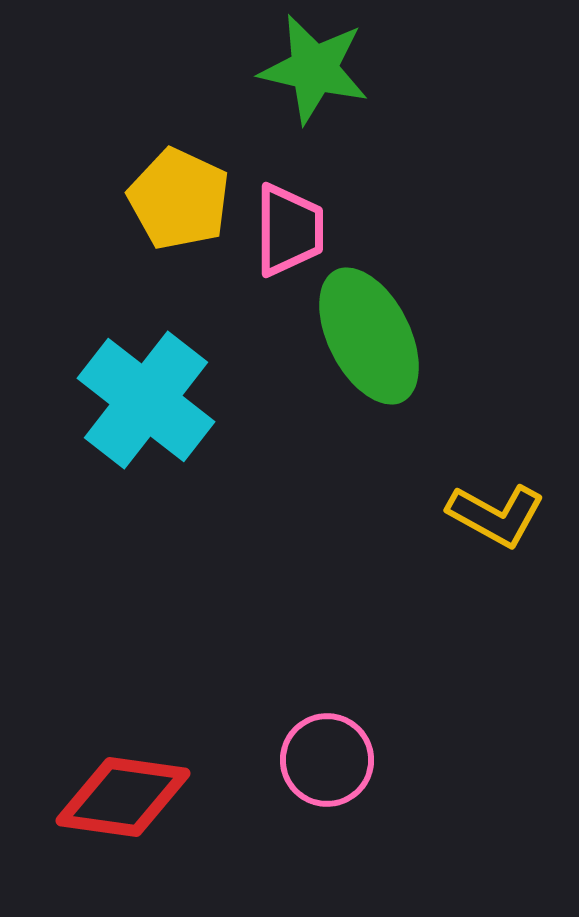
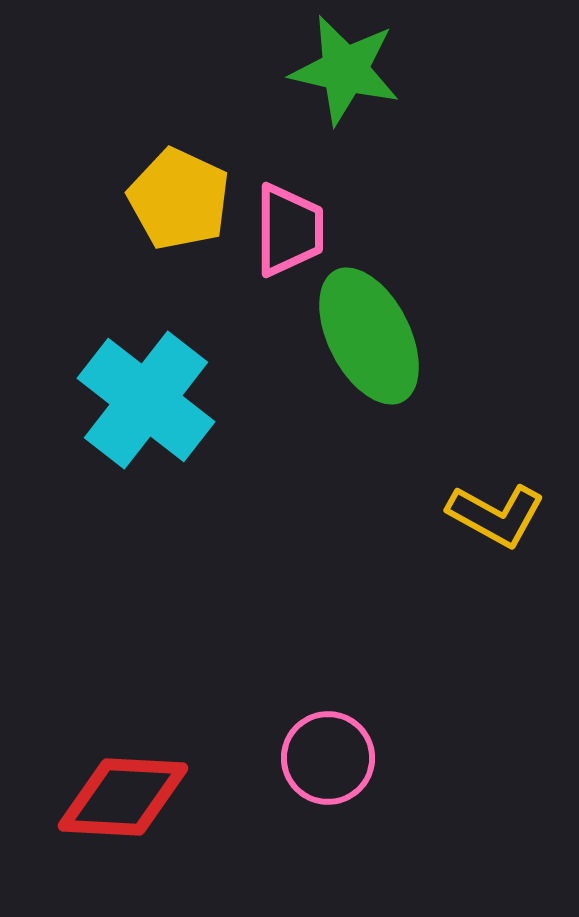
green star: moved 31 px right, 1 px down
pink circle: moved 1 px right, 2 px up
red diamond: rotated 5 degrees counterclockwise
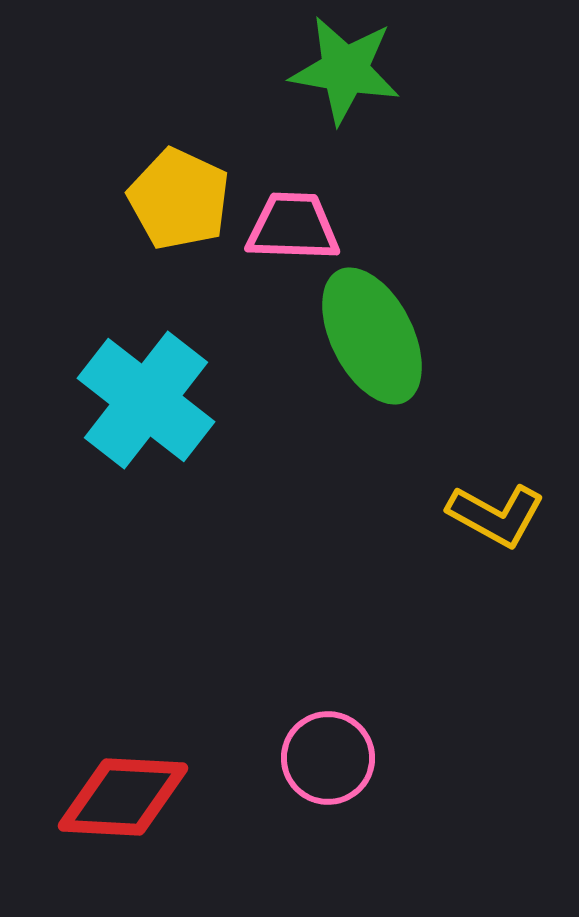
green star: rotated 3 degrees counterclockwise
pink trapezoid: moved 4 px right, 3 px up; rotated 88 degrees counterclockwise
green ellipse: moved 3 px right
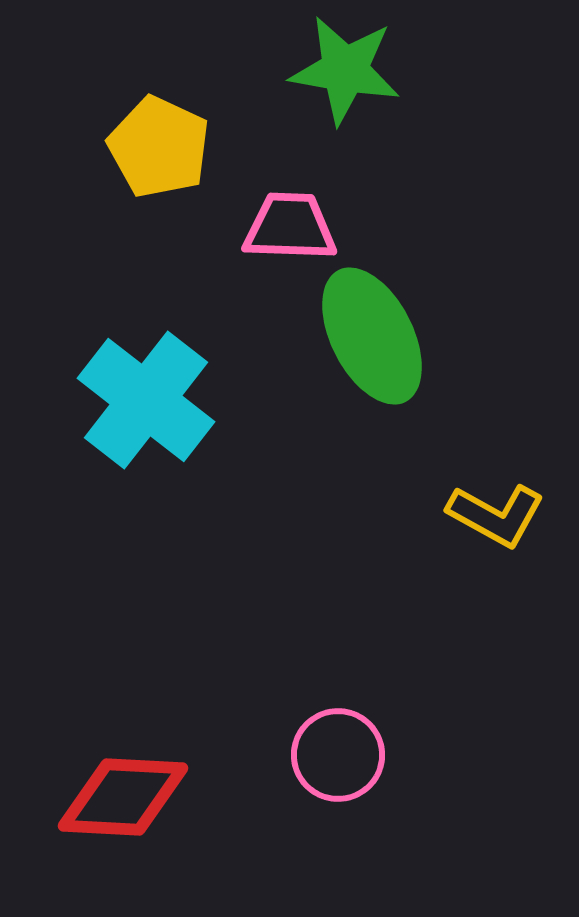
yellow pentagon: moved 20 px left, 52 px up
pink trapezoid: moved 3 px left
pink circle: moved 10 px right, 3 px up
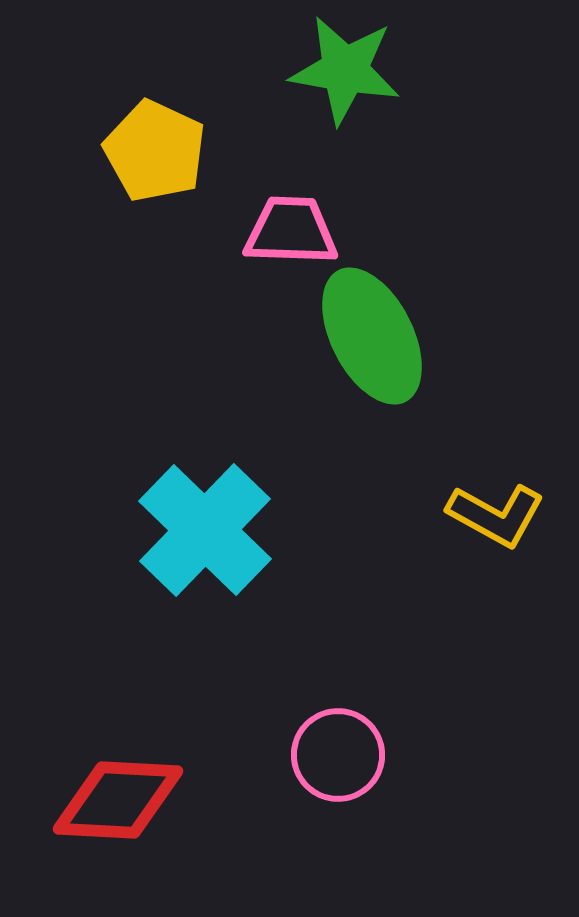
yellow pentagon: moved 4 px left, 4 px down
pink trapezoid: moved 1 px right, 4 px down
cyan cross: moved 59 px right, 130 px down; rotated 6 degrees clockwise
red diamond: moved 5 px left, 3 px down
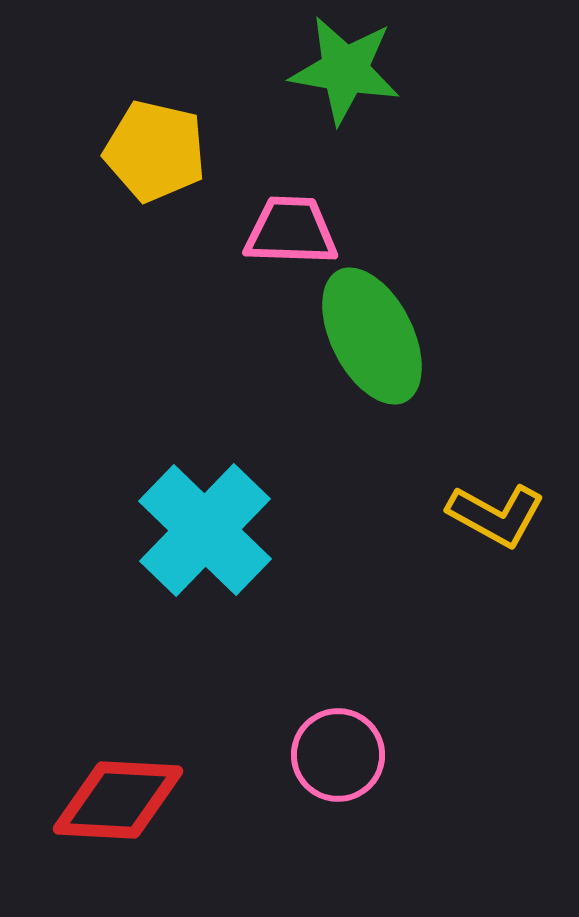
yellow pentagon: rotated 12 degrees counterclockwise
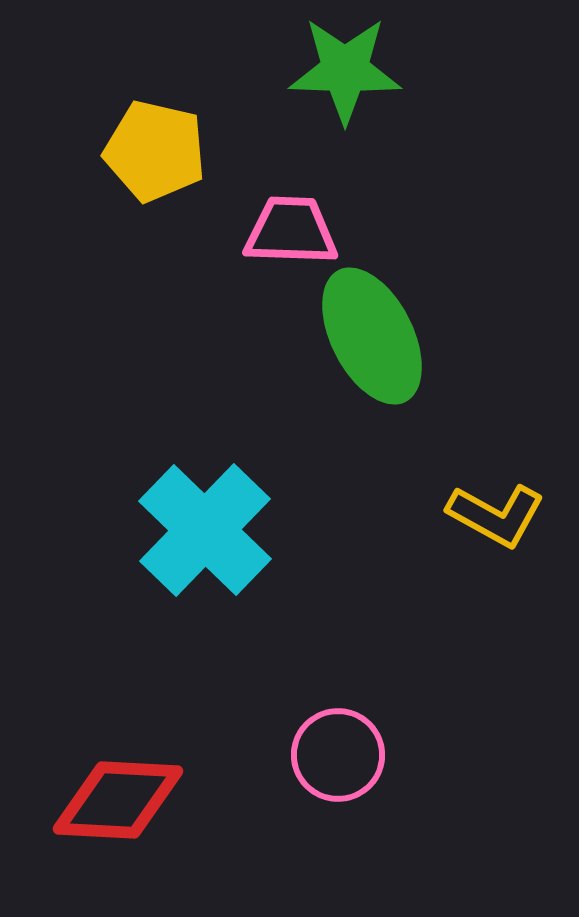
green star: rotated 8 degrees counterclockwise
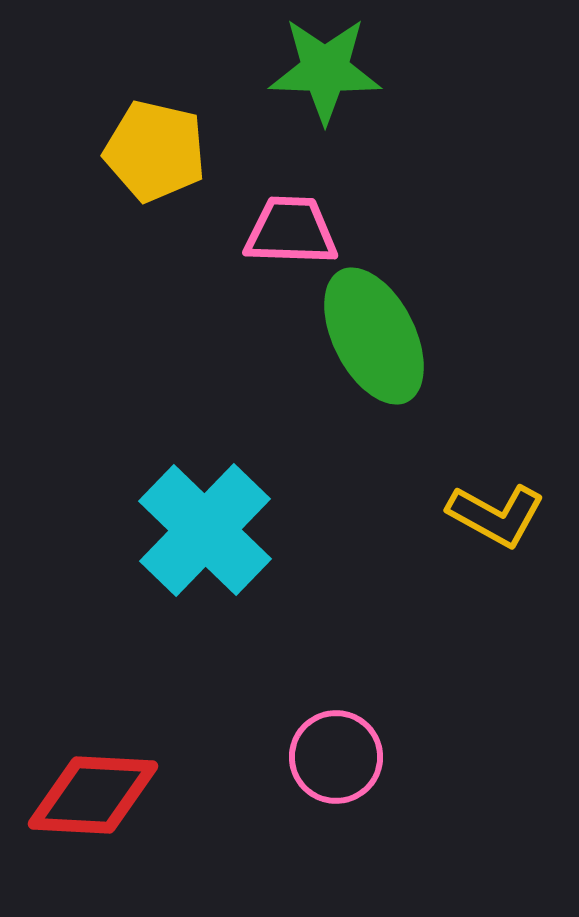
green star: moved 20 px left
green ellipse: moved 2 px right
pink circle: moved 2 px left, 2 px down
red diamond: moved 25 px left, 5 px up
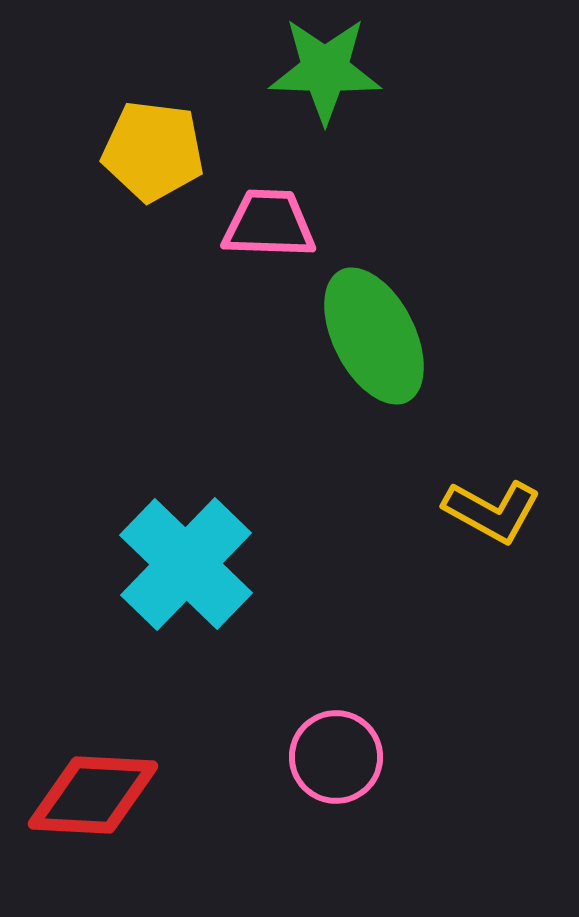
yellow pentagon: moved 2 px left; rotated 6 degrees counterclockwise
pink trapezoid: moved 22 px left, 7 px up
yellow L-shape: moved 4 px left, 4 px up
cyan cross: moved 19 px left, 34 px down
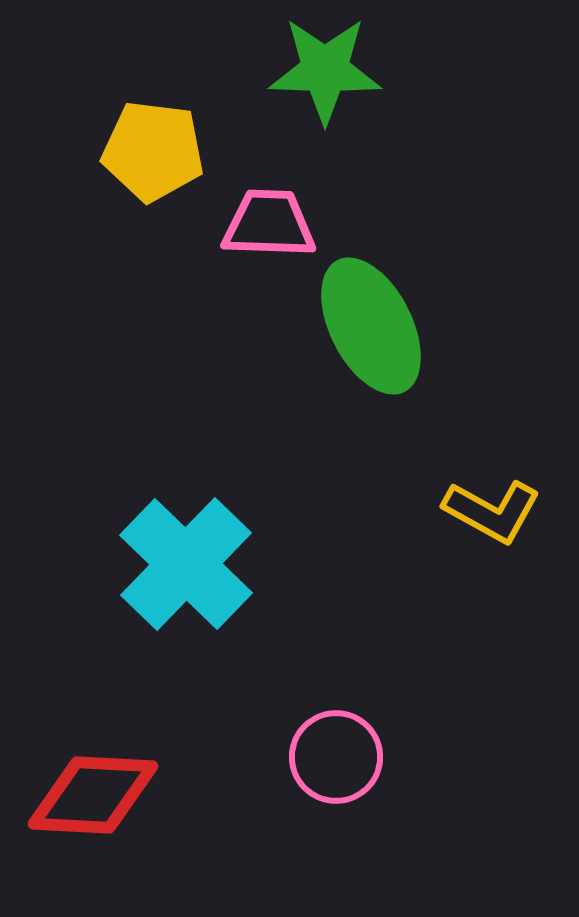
green ellipse: moved 3 px left, 10 px up
